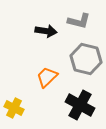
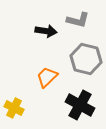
gray L-shape: moved 1 px left, 1 px up
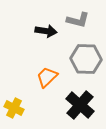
gray hexagon: rotated 12 degrees counterclockwise
black cross: rotated 12 degrees clockwise
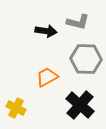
gray L-shape: moved 2 px down
orange trapezoid: rotated 15 degrees clockwise
yellow cross: moved 2 px right
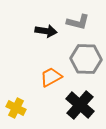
orange trapezoid: moved 4 px right
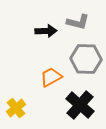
black arrow: rotated 10 degrees counterclockwise
yellow cross: rotated 24 degrees clockwise
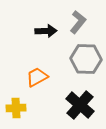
gray L-shape: rotated 65 degrees counterclockwise
orange trapezoid: moved 14 px left
yellow cross: rotated 36 degrees clockwise
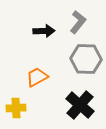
black arrow: moved 2 px left
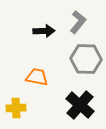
orange trapezoid: rotated 40 degrees clockwise
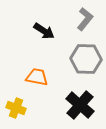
gray L-shape: moved 7 px right, 3 px up
black arrow: rotated 35 degrees clockwise
yellow cross: rotated 24 degrees clockwise
